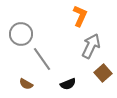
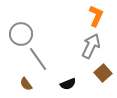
orange L-shape: moved 16 px right
gray line: moved 4 px left
brown semicircle: rotated 24 degrees clockwise
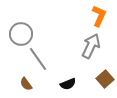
orange L-shape: moved 3 px right
brown square: moved 2 px right, 6 px down
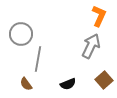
gray line: rotated 45 degrees clockwise
brown square: moved 1 px left, 1 px down
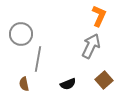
brown semicircle: moved 2 px left; rotated 24 degrees clockwise
